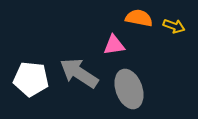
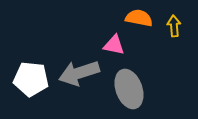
yellow arrow: rotated 115 degrees counterclockwise
pink triangle: rotated 20 degrees clockwise
gray arrow: rotated 51 degrees counterclockwise
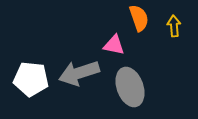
orange semicircle: rotated 60 degrees clockwise
gray ellipse: moved 1 px right, 2 px up
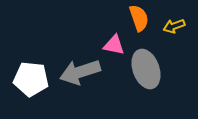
yellow arrow: rotated 105 degrees counterclockwise
gray arrow: moved 1 px right, 1 px up
gray ellipse: moved 16 px right, 18 px up
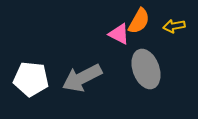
orange semicircle: moved 3 px down; rotated 48 degrees clockwise
yellow arrow: rotated 10 degrees clockwise
pink triangle: moved 5 px right, 11 px up; rotated 15 degrees clockwise
gray arrow: moved 2 px right, 6 px down; rotated 9 degrees counterclockwise
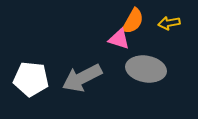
orange semicircle: moved 6 px left
yellow arrow: moved 5 px left, 3 px up
pink triangle: moved 5 px down; rotated 10 degrees counterclockwise
gray ellipse: rotated 60 degrees counterclockwise
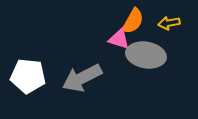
gray ellipse: moved 14 px up
white pentagon: moved 3 px left, 3 px up
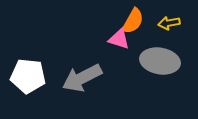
gray ellipse: moved 14 px right, 6 px down
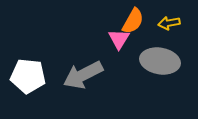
pink triangle: rotated 45 degrees clockwise
gray arrow: moved 1 px right, 3 px up
